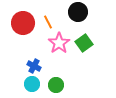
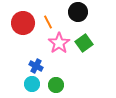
blue cross: moved 2 px right
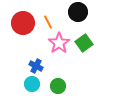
green circle: moved 2 px right, 1 px down
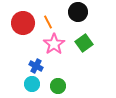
pink star: moved 5 px left, 1 px down
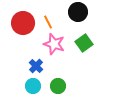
pink star: rotated 20 degrees counterclockwise
blue cross: rotated 16 degrees clockwise
cyan circle: moved 1 px right, 2 px down
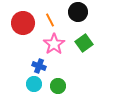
orange line: moved 2 px right, 2 px up
pink star: rotated 20 degrees clockwise
blue cross: moved 3 px right; rotated 24 degrees counterclockwise
cyan circle: moved 1 px right, 2 px up
